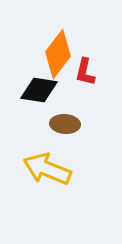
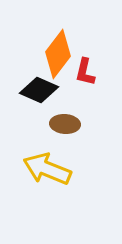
black diamond: rotated 15 degrees clockwise
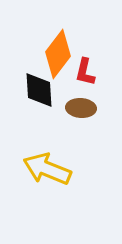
black diamond: rotated 63 degrees clockwise
brown ellipse: moved 16 px right, 16 px up
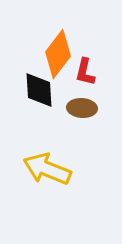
brown ellipse: moved 1 px right
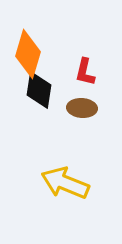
orange diamond: moved 30 px left; rotated 21 degrees counterclockwise
black diamond: rotated 12 degrees clockwise
yellow arrow: moved 18 px right, 14 px down
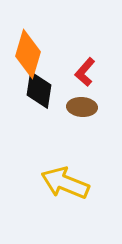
red L-shape: rotated 28 degrees clockwise
brown ellipse: moved 1 px up
